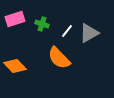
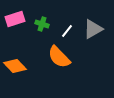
gray triangle: moved 4 px right, 4 px up
orange semicircle: moved 1 px up
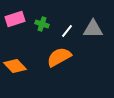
gray triangle: rotated 30 degrees clockwise
orange semicircle: rotated 105 degrees clockwise
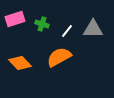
orange diamond: moved 5 px right, 3 px up
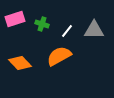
gray triangle: moved 1 px right, 1 px down
orange semicircle: moved 1 px up
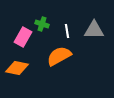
pink rectangle: moved 8 px right, 18 px down; rotated 42 degrees counterclockwise
white line: rotated 48 degrees counterclockwise
orange diamond: moved 3 px left, 5 px down; rotated 35 degrees counterclockwise
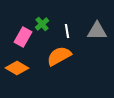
green cross: rotated 32 degrees clockwise
gray triangle: moved 3 px right, 1 px down
orange diamond: rotated 20 degrees clockwise
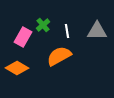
green cross: moved 1 px right, 1 px down
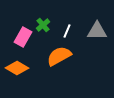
white line: rotated 32 degrees clockwise
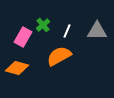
orange diamond: rotated 15 degrees counterclockwise
